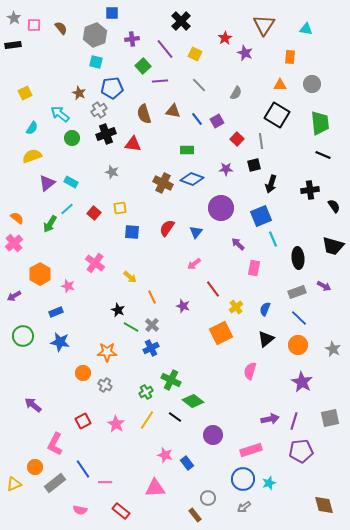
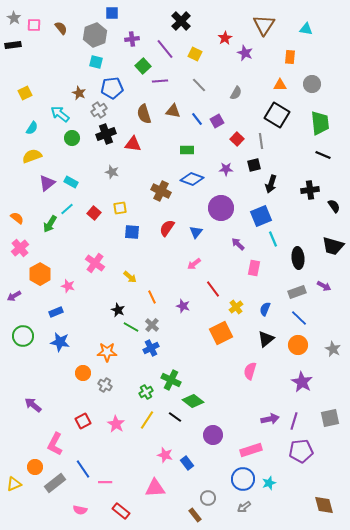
brown cross at (163, 183): moved 2 px left, 8 px down
pink cross at (14, 243): moved 6 px right, 5 px down
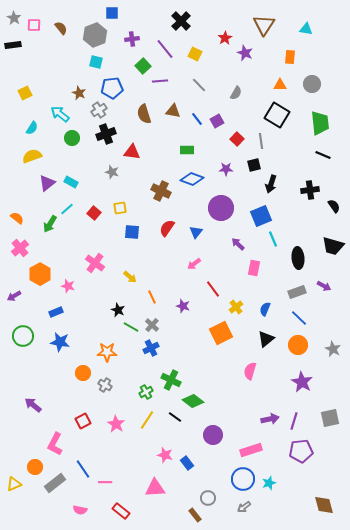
red triangle at (133, 144): moved 1 px left, 8 px down
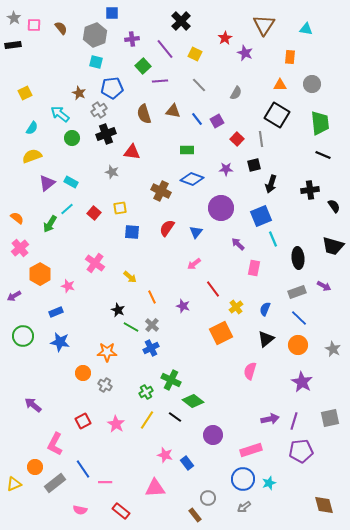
gray line at (261, 141): moved 2 px up
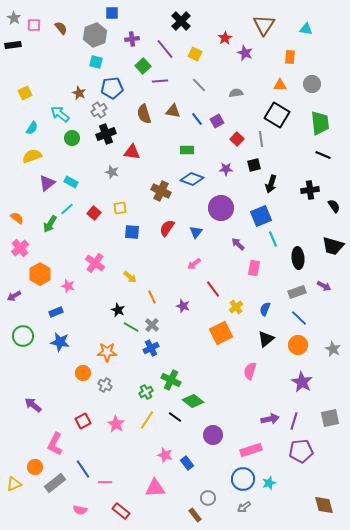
gray semicircle at (236, 93): rotated 128 degrees counterclockwise
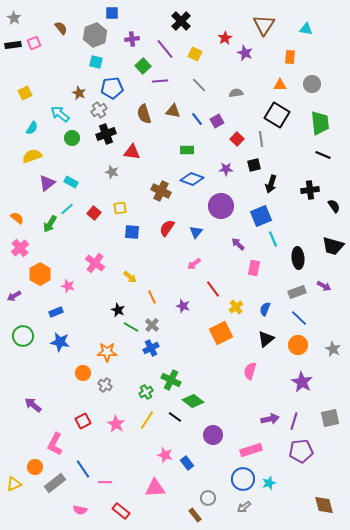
pink square at (34, 25): moved 18 px down; rotated 24 degrees counterclockwise
purple circle at (221, 208): moved 2 px up
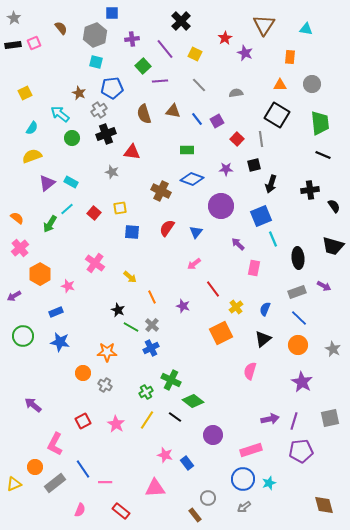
black triangle at (266, 339): moved 3 px left
pink semicircle at (80, 510): rotated 80 degrees counterclockwise
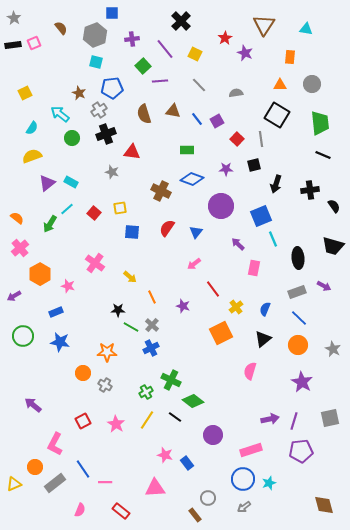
black arrow at (271, 184): moved 5 px right
black star at (118, 310): rotated 24 degrees counterclockwise
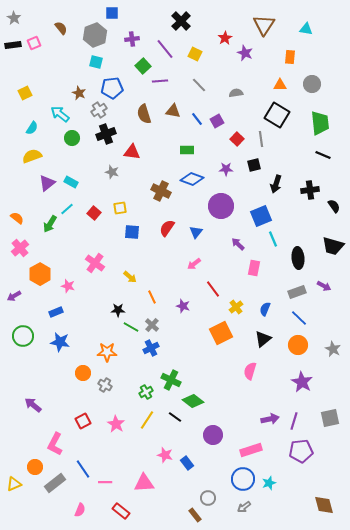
pink triangle at (155, 488): moved 11 px left, 5 px up
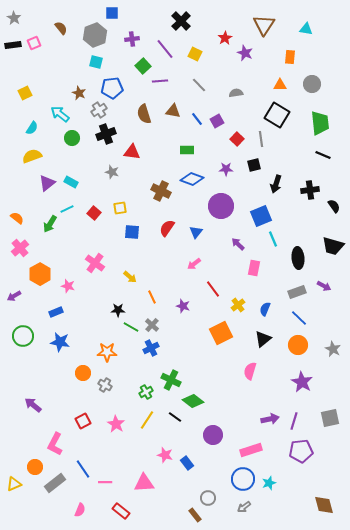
cyan line at (67, 209): rotated 16 degrees clockwise
yellow cross at (236, 307): moved 2 px right, 2 px up
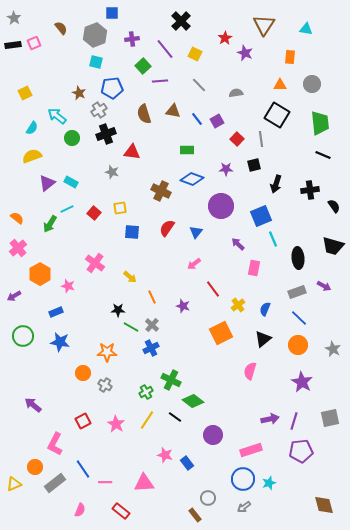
cyan arrow at (60, 114): moved 3 px left, 2 px down
pink cross at (20, 248): moved 2 px left
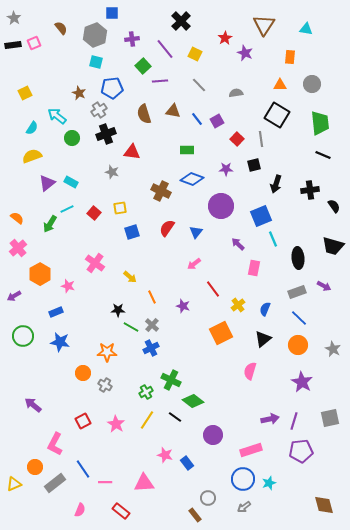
blue square at (132, 232): rotated 21 degrees counterclockwise
